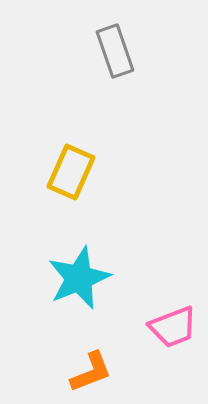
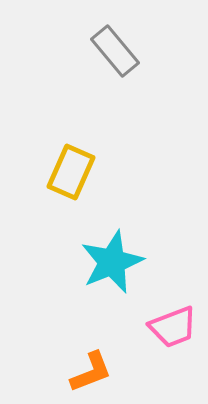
gray rectangle: rotated 21 degrees counterclockwise
cyan star: moved 33 px right, 16 px up
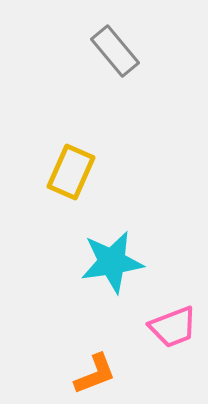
cyan star: rotated 14 degrees clockwise
orange L-shape: moved 4 px right, 2 px down
